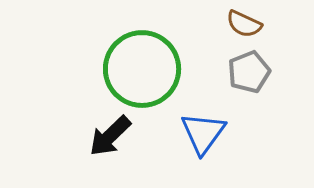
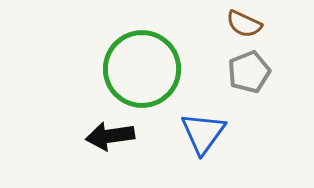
black arrow: rotated 36 degrees clockwise
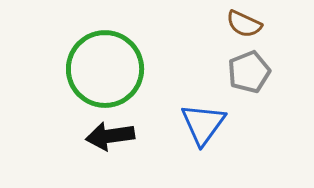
green circle: moved 37 px left
blue triangle: moved 9 px up
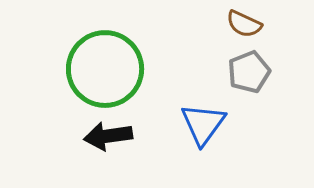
black arrow: moved 2 px left
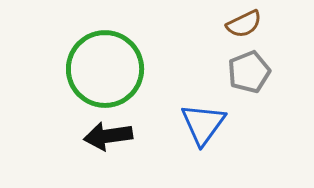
brown semicircle: rotated 51 degrees counterclockwise
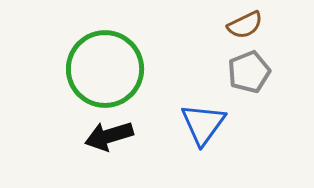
brown semicircle: moved 1 px right, 1 px down
black arrow: moved 1 px right; rotated 9 degrees counterclockwise
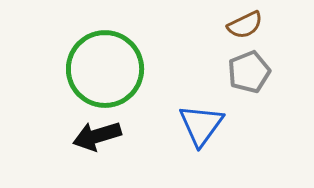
blue triangle: moved 2 px left, 1 px down
black arrow: moved 12 px left
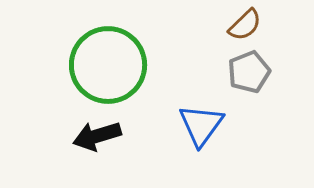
brown semicircle: rotated 18 degrees counterclockwise
green circle: moved 3 px right, 4 px up
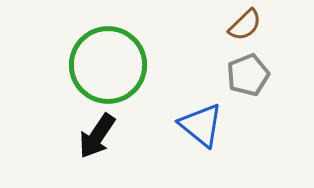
gray pentagon: moved 1 px left, 3 px down
blue triangle: rotated 27 degrees counterclockwise
black arrow: rotated 39 degrees counterclockwise
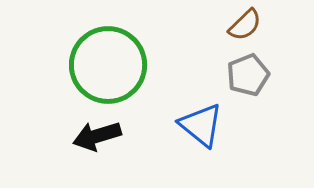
black arrow: rotated 39 degrees clockwise
